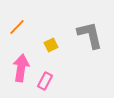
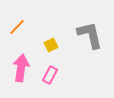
pink rectangle: moved 5 px right, 6 px up
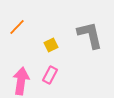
pink arrow: moved 13 px down
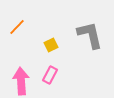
pink arrow: rotated 12 degrees counterclockwise
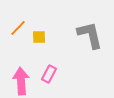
orange line: moved 1 px right, 1 px down
yellow square: moved 12 px left, 8 px up; rotated 24 degrees clockwise
pink rectangle: moved 1 px left, 1 px up
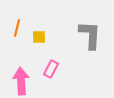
orange line: moved 1 px left; rotated 30 degrees counterclockwise
gray L-shape: rotated 16 degrees clockwise
pink rectangle: moved 2 px right, 5 px up
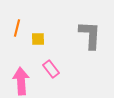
yellow square: moved 1 px left, 2 px down
pink rectangle: rotated 66 degrees counterclockwise
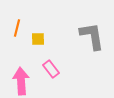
gray L-shape: moved 2 px right, 1 px down; rotated 12 degrees counterclockwise
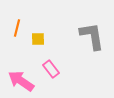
pink arrow: rotated 52 degrees counterclockwise
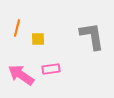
pink rectangle: rotated 60 degrees counterclockwise
pink arrow: moved 6 px up
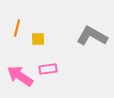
gray L-shape: rotated 52 degrees counterclockwise
pink rectangle: moved 3 px left
pink arrow: moved 1 px left, 1 px down
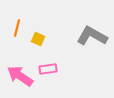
yellow square: rotated 24 degrees clockwise
